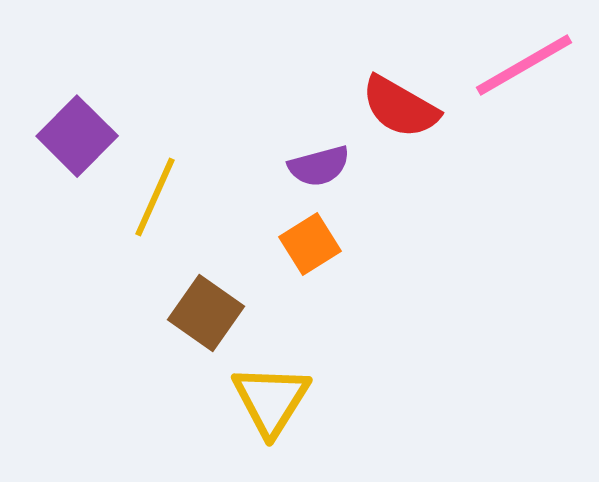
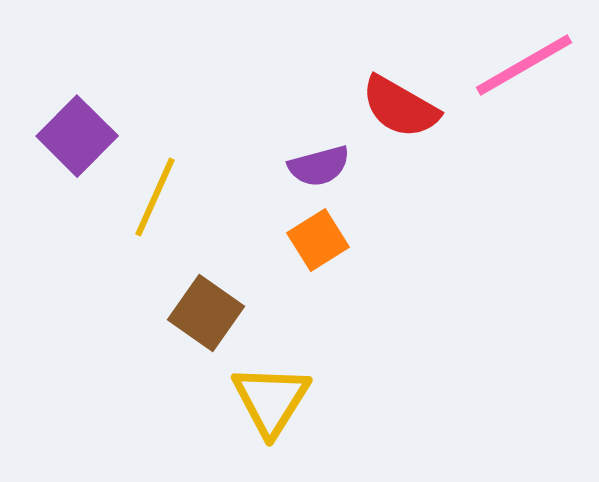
orange square: moved 8 px right, 4 px up
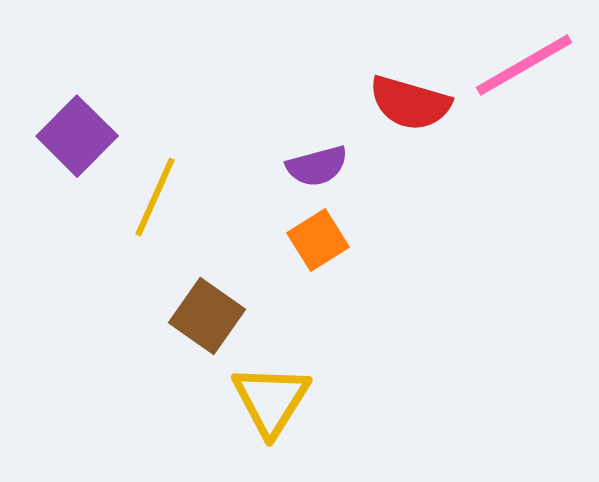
red semicircle: moved 10 px right, 4 px up; rotated 14 degrees counterclockwise
purple semicircle: moved 2 px left
brown square: moved 1 px right, 3 px down
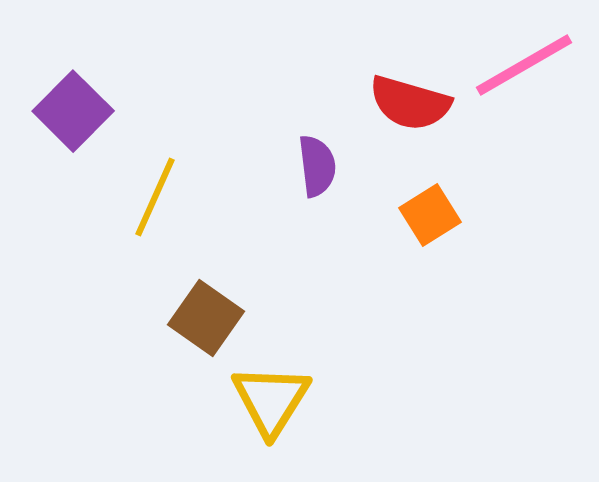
purple square: moved 4 px left, 25 px up
purple semicircle: rotated 82 degrees counterclockwise
orange square: moved 112 px right, 25 px up
brown square: moved 1 px left, 2 px down
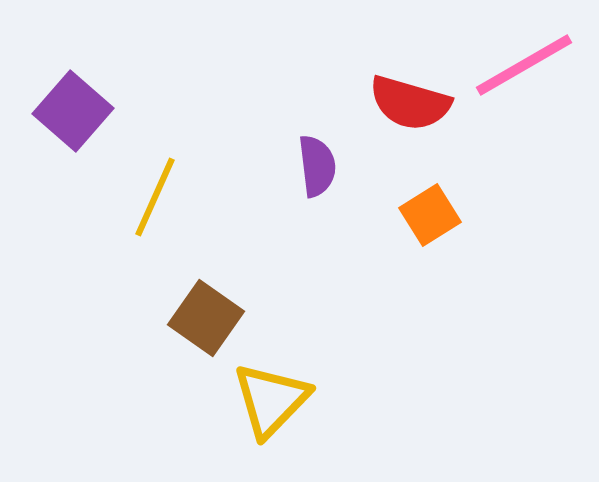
purple square: rotated 4 degrees counterclockwise
yellow triangle: rotated 12 degrees clockwise
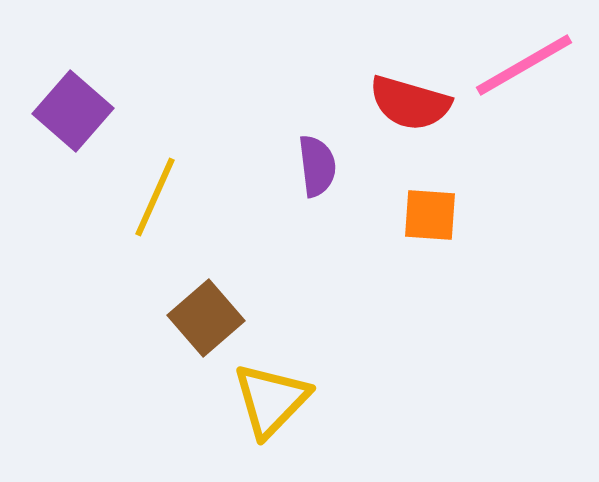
orange square: rotated 36 degrees clockwise
brown square: rotated 14 degrees clockwise
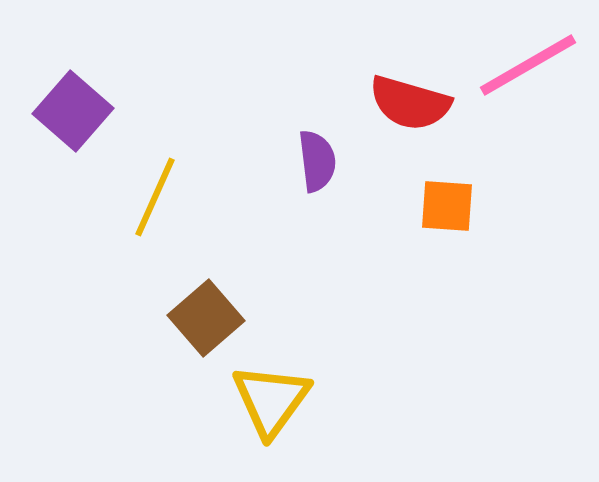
pink line: moved 4 px right
purple semicircle: moved 5 px up
orange square: moved 17 px right, 9 px up
yellow triangle: rotated 8 degrees counterclockwise
